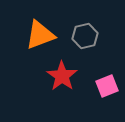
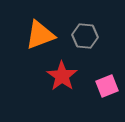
gray hexagon: rotated 20 degrees clockwise
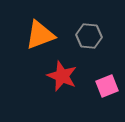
gray hexagon: moved 4 px right
red star: rotated 12 degrees counterclockwise
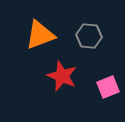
pink square: moved 1 px right, 1 px down
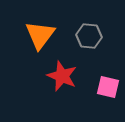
orange triangle: rotated 32 degrees counterclockwise
pink square: rotated 35 degrees clockwise
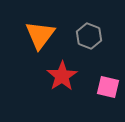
gray hexagon: rotated 15 degrees clockwise
red star: rotated 16 degrees clockwise
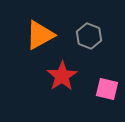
orange triangle: rotated 24 degrees clockwise
pink square: moved 1 px left, 2 px down
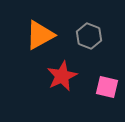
red star: rotated 8 degrees clockwise
pink square: moved 2 px up
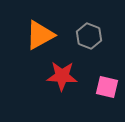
red star: rotated 28 degrees clockwise
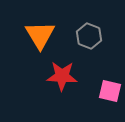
orange triangle: rotated 32 degrees counterclockwise
pink square: moved 3 px right, 4 px down
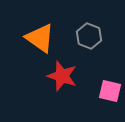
orange triangle: moved 3 px down; rotated 24 degrees counterclockwise
red star: rotated 16 degrees clockwise
